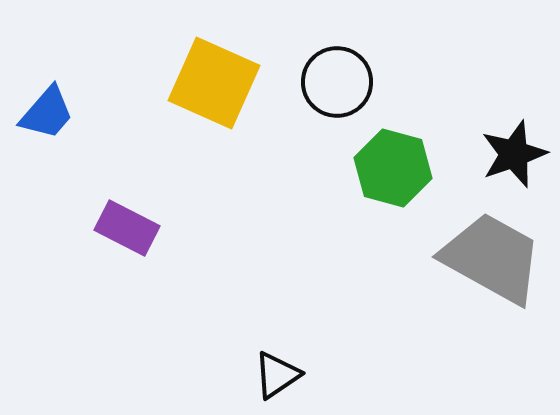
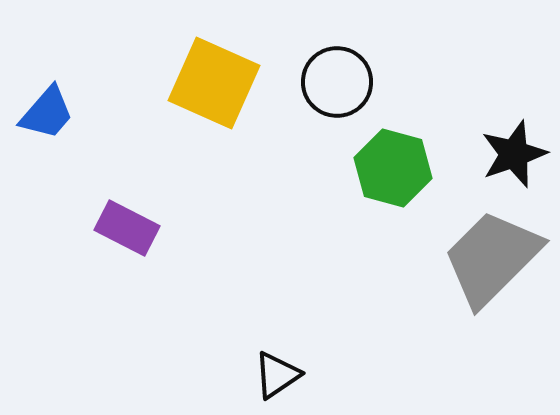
gray trapezoid: rotated 74 degrees counterclockwise
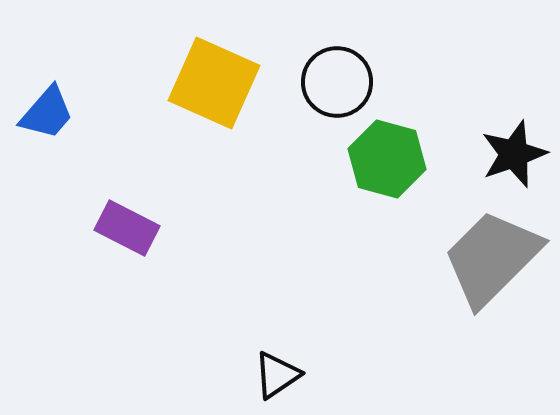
green hexagon: moved 6 px left, 9 px up
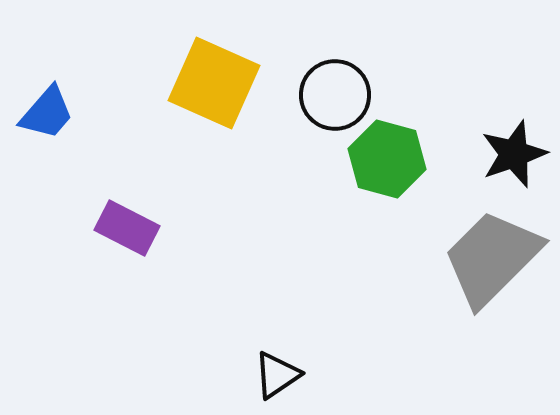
black circle: moved 2 px left, 13 px down
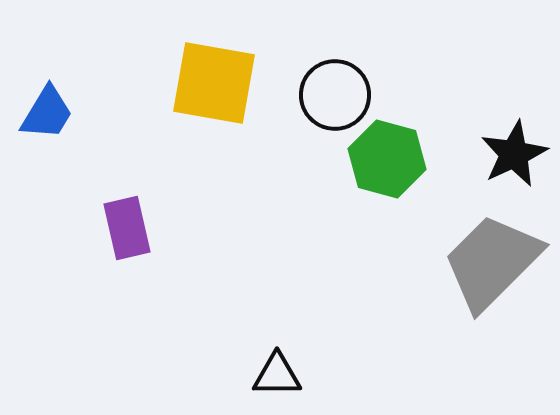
yellow square: rotated 14 degrees counterclockwise
blue trapezoid: rotated 10 degrees counterclockwise
black star: rotated 6 degrees counterclockwise
purple rectangle: rotated 50 degrees clockwise
gray trapezoid: moved 4 px down
black triangle: rotated 34 degrees clockwise
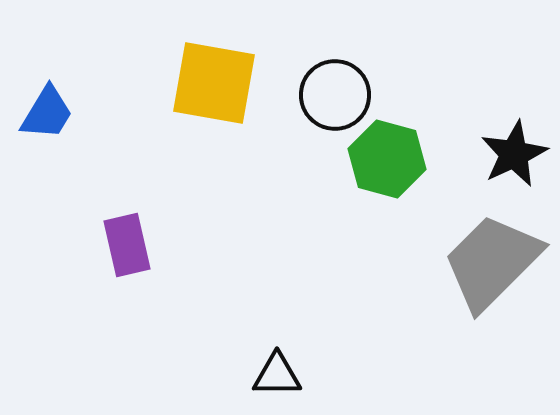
purple rectangle: moved 17 px down
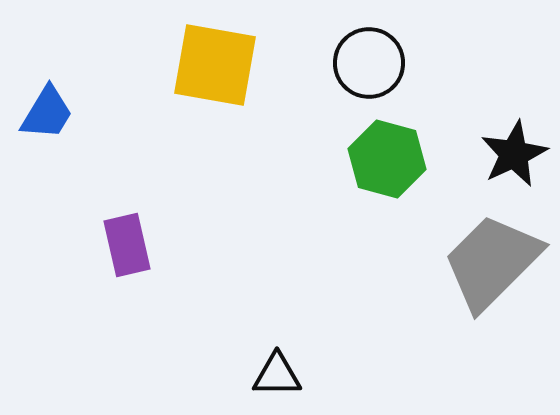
yellow square: moved 1 px right, 18 px up
black circle: moved 34 px right, 32 px up
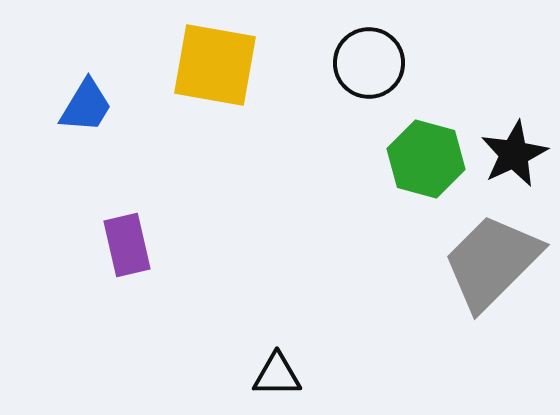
blue trapezoid: moved 39 px right, 7 px up
green hexagon: moved 39 px right
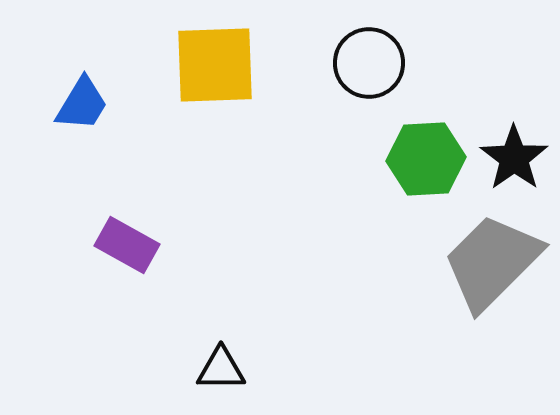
yellow square: rotated 12 degrees counterclockwise
blue trapezoid: moved 4 px left, 2 px up
black star: moved 4 px down; rotated 10 degrees counterclockwise
green hexagon: rotated 18 degrees counterclockwise
purple rectangle: rotated 48 degrees counterclockwise
black triangle: moved 56 px left, 6 px up
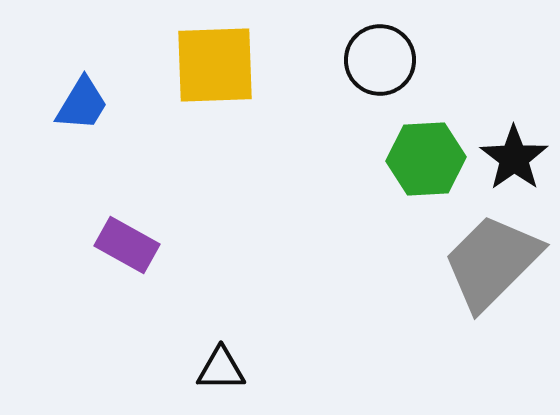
black circle: moved 11 px right, 3 px up
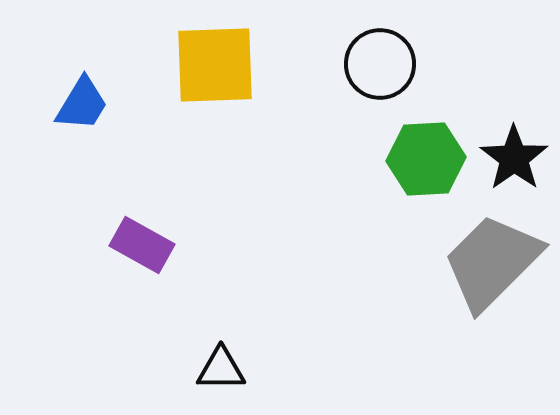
black circle: moved 4 px down
purple rectangle: moved 15 px right
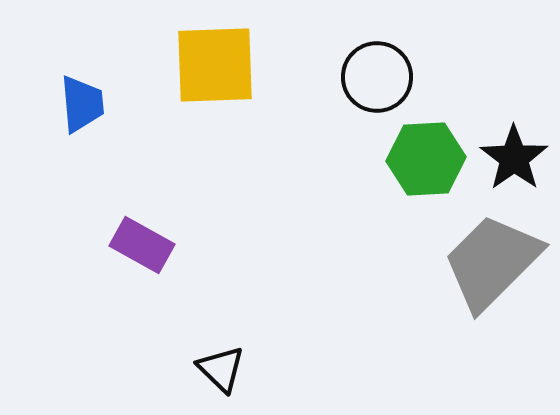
black circle: moved 3 px left, 13 px down
blue trapezoid: rotated 36 degrees counterclockwise
black triangle: rotated 44 degrees clockwise
